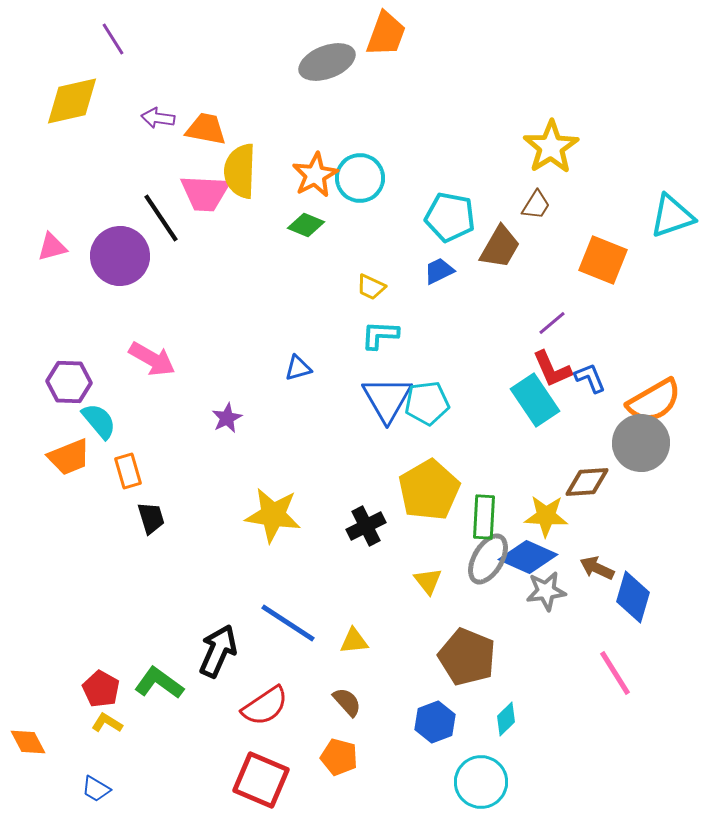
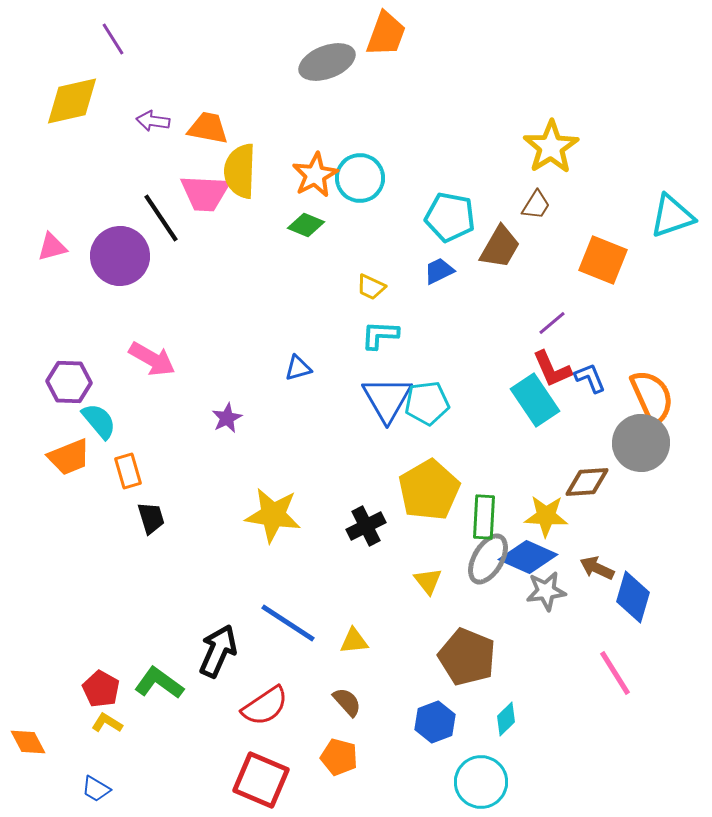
purple arrow at (158, 118): moved 5 px left, 3 px down
orange trapezoid at (206, 129): moved 2 px right, 1 px up
orange semicircle at (654, 401): moved 2 px left, 4 px up; rotated 84 degrees counterclockwise
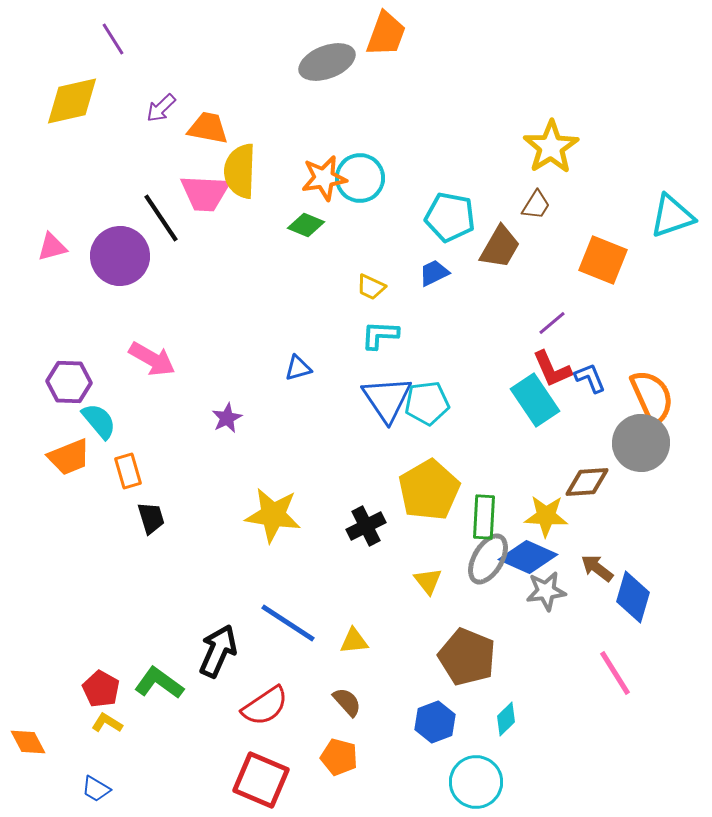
purple arrow at (153, 121): moved 8 px right, 13 px up; rotated 52 degrees counterclockwise
orange star at (315, 175): moved 9 px right, 3 px down; rotated 18 degrees clockwise
blue trapezoid at (439, 271): moved 5 px left, 2 px down
blue triangle at (387, 399): rotated 4 degrees counterclockwise
brown arrow at (597, 568): rotated 12 degrees clockwise
cyan circle at (481, 782): moved 5 px left
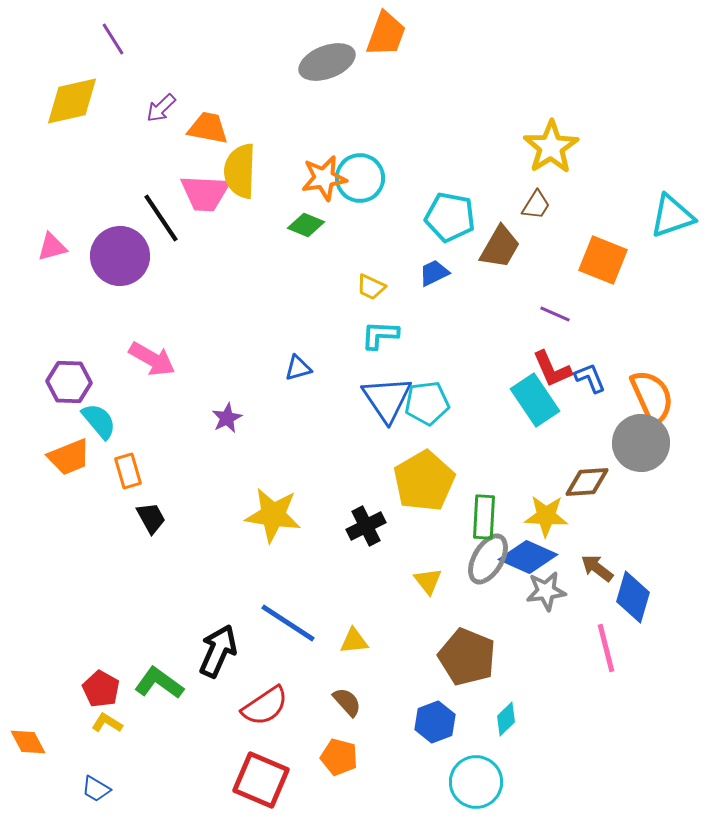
purple line at (552, 323): moved 3 px right, 9 px up; rotated 64 degrees clockwise
yellow pentagon at (429, 490): moved 5 px left, 9 px up
black trapezoid at (151, 518): rotated 12 degrees counterclockwise
pink line at (615, 673): moved 9 px left, 25 px up; rotated 18 degrees clockwise
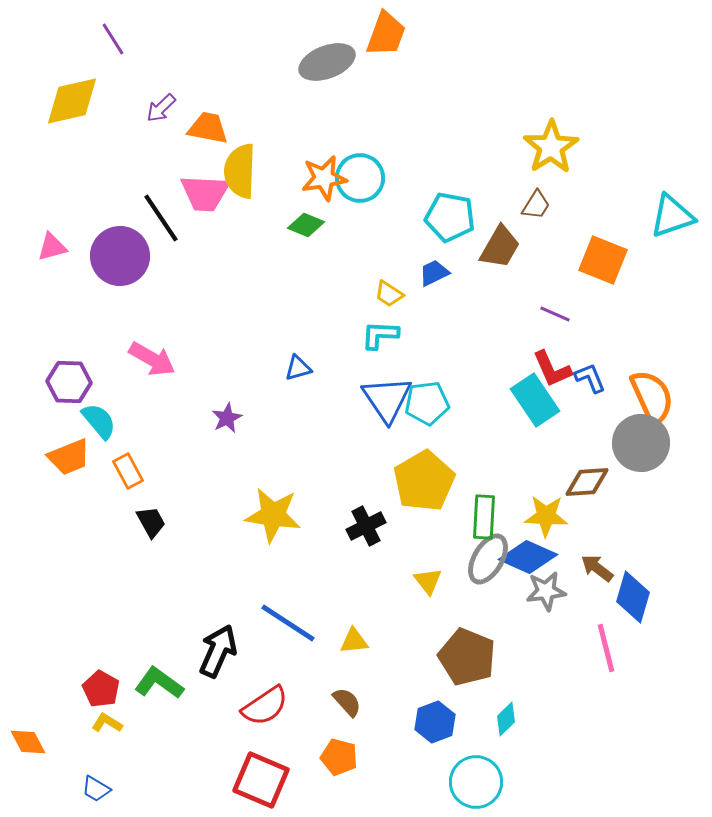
yellow trapezoid at (371, 287): moved 18 px right, 7 px down; rotated 8 degrees clockwise
orange rectangle at (128, 471): rotated 12 degrees counterclockwise
black trapezoid at (151, 518): moved 4 px down
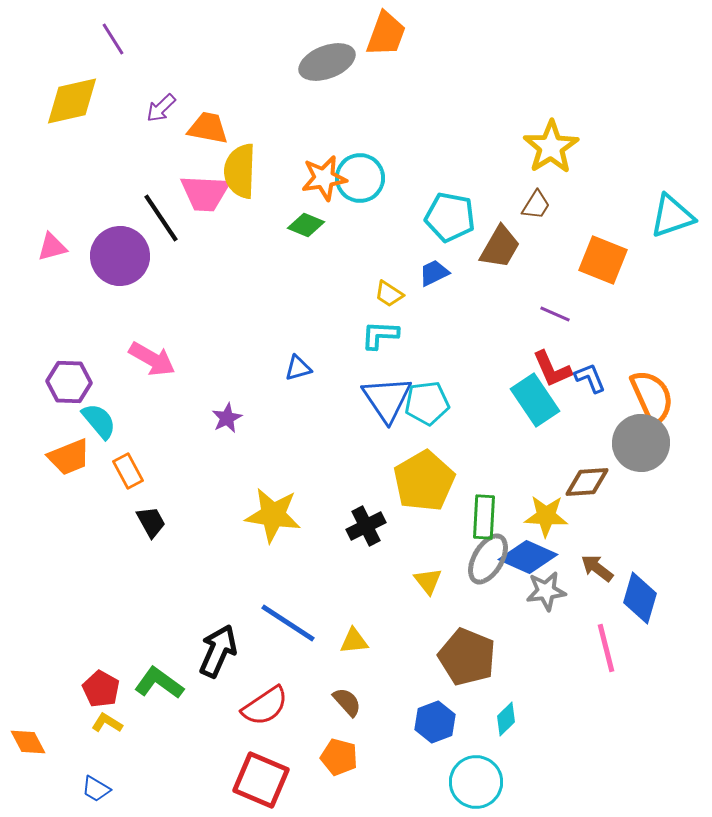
blue diamond at (633, 597): moved 7 px right, 1 px down
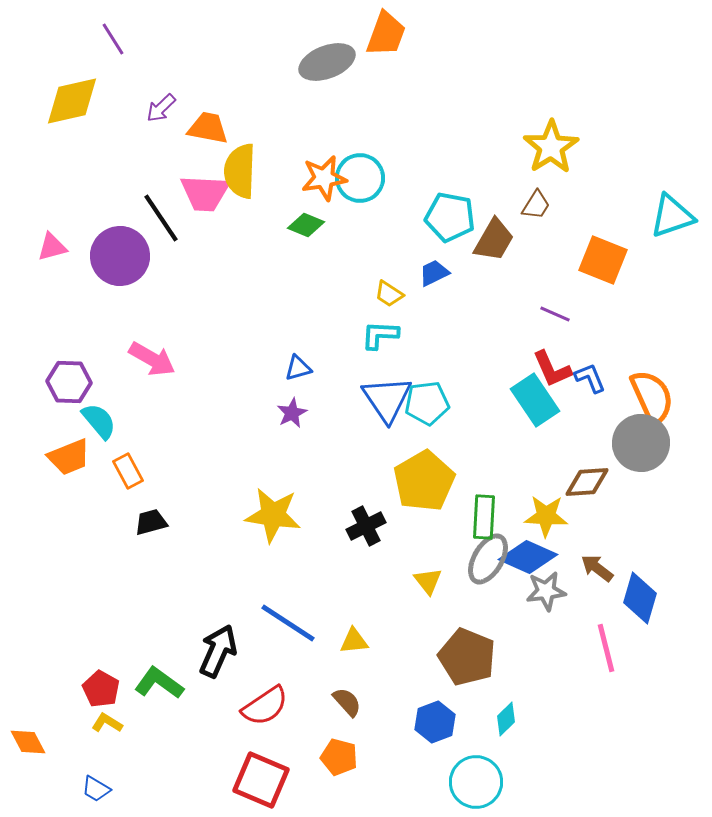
brown trapezoid at (500, 247): moved 6 px left, 7 px up
purple star at (227, 418): moved 65 px right, 5 px up
black trapezoid at (151, 522): rotated 76 degrees counterclockwise
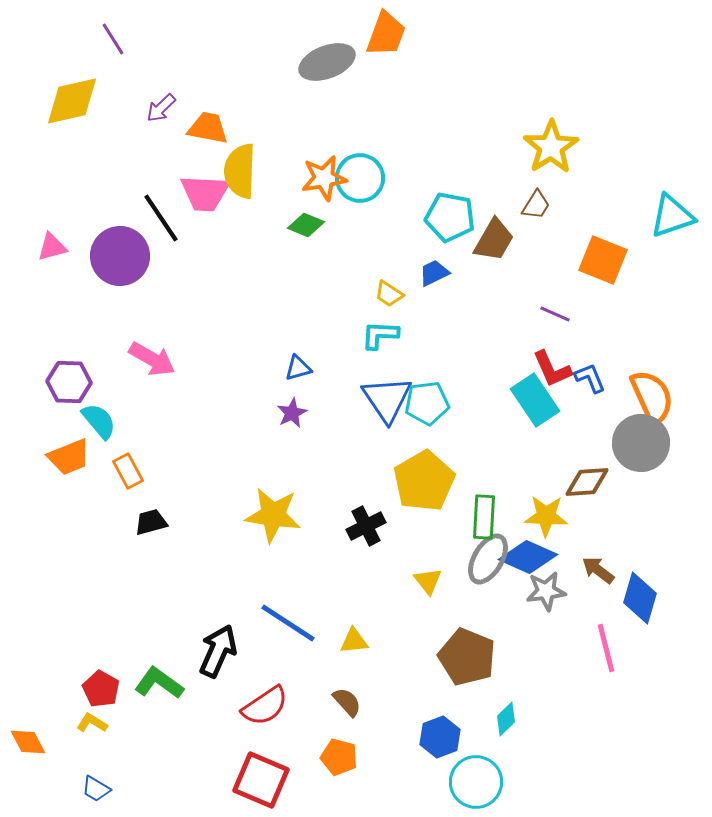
brown arrow at (597, 568): moved 1 px right, 2 px down
blue hexagon at (435, 722): moved 5 px right, 15 px down
yellow L-shape at (107, 723): moved 15 px left
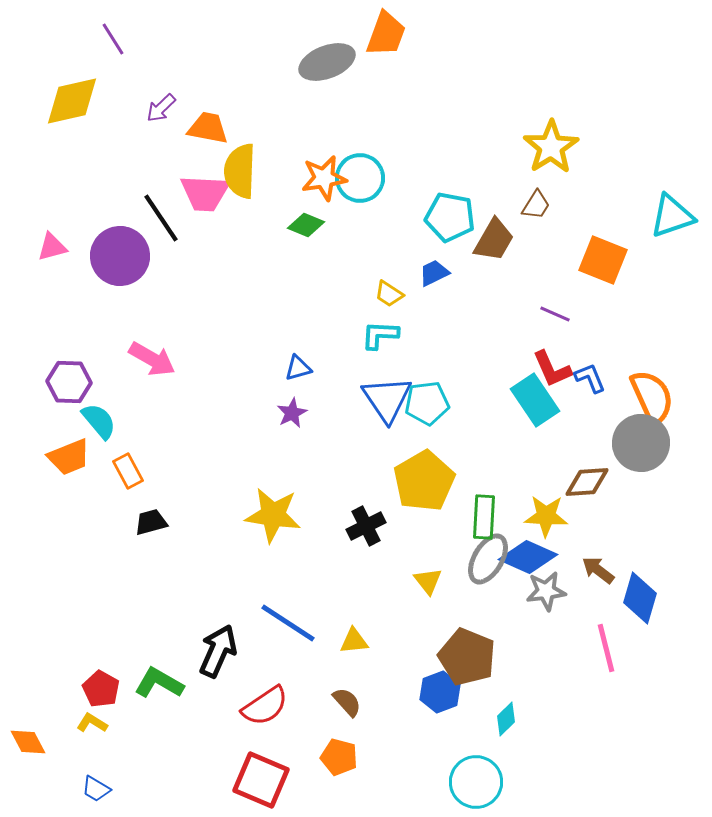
green L-shape at (159, 683): rotated 6 degrees counterclockwise
blue hexagon at (440, 737): moved 45 px up
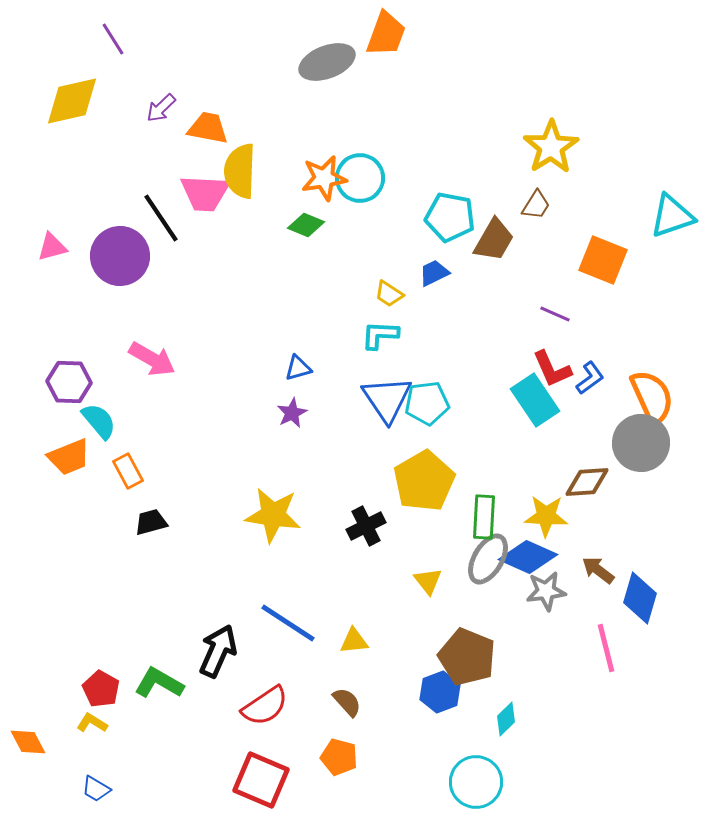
blue L-shape at (590, 378): rotated 76 degrees clockwise
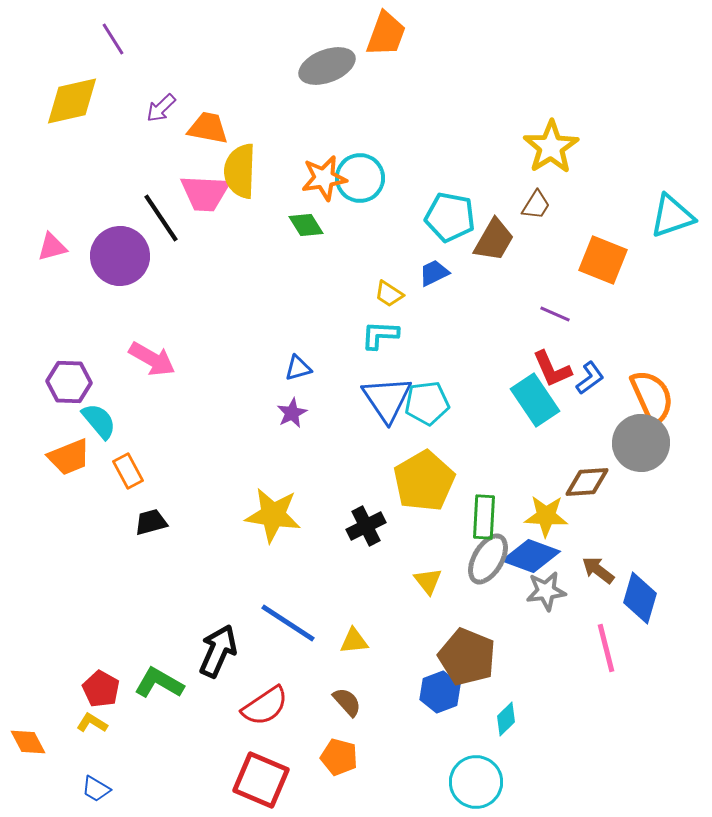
gray ellipse at (327, 62): moved 4 px down
green diamond at (306, 225): rotated 36 degrees clockwise
blue diamond at (528, 557): moved 3 px right, 1 px up; rotated 4 degrees counterclockwise
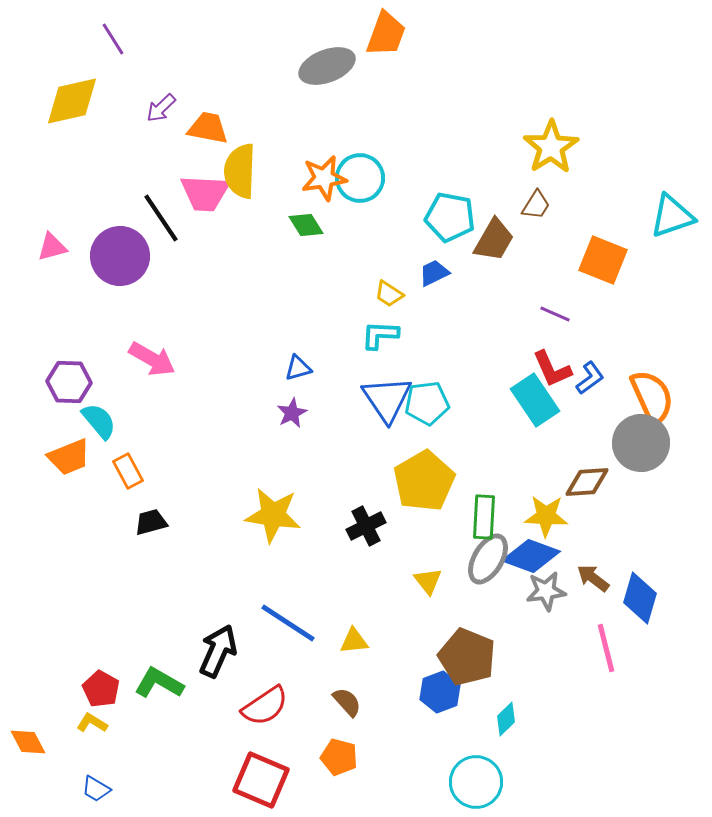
brown arrow at (598, 570): moved 5 px left, 8 px down
